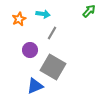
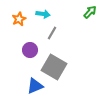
green arrow: moved 1 px right, 1 px down
gray square: moved 1 px right
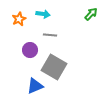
green arrow: moved 1 px right, 2 px down
gray line: moved 2 px left, 2 px down; rotated 64 degrees clockwise
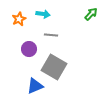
gray line: moved 1 px right
purple circle: moved 1 px left, 1 px up
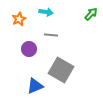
cyan arrow: moved 3 px right, 2 px up
gray square: moved 7 px right, 3 px down
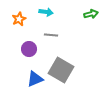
green arrow: rotated 32 degrees clockwise
blue triangle: moved 7 px up
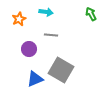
green arrow: rotated 104 degrees counterclockwise
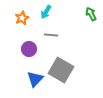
cyan arrow: rotated 112 degrees clockwise
orange star: moved 3 px right, 1 px up
blue triangle: rotated 24 degrees counterclockwise
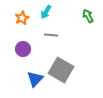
green arrow: moved 3 px left, 2 px down
purple circle: moved 6 px left
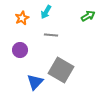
green arrow: rotated 88 degrees clockwise
purple circle: moved 3 px left, 1 px down
blue triangle: moved 3 px down
